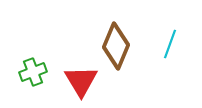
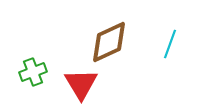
brown diamond: moved 7 px left, 4 px up; rotated 42 degrees clockwise
red triangle: moved 3 px down
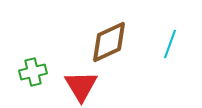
green cross: rotated 8 degrees clockwise
red triangle: moved 2 px down
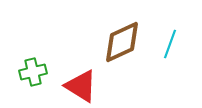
brown diamond: moved 13 px right
red triangle: rotated 27 degrees counterclockwise
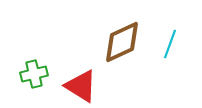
green cross: moved 1 px right, 2 px down
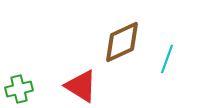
cyan line: moved 3 px left, 15 px down
green cross: moved 15 px left, 15 px down
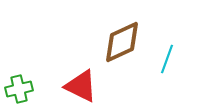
red triangle: rotated 6 degrees counterclockwise
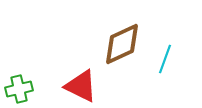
brown diamond: moved 2 px down
cyan line: moved 2 px left
